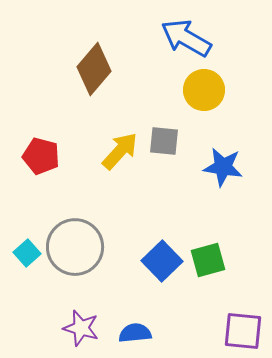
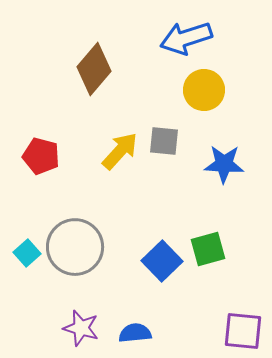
blue arrow: rotated 48 degrees counterclockwise
blue star: moved 1 px right, 3 px up; rotated 6 degrees counterclockwise
green square: moved 11 px up
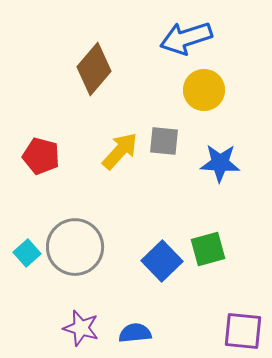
blue star: moved 4 px left, 1 px up
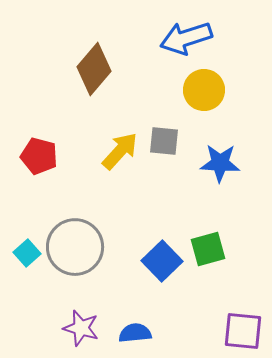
red pentagon: moved 2 px left
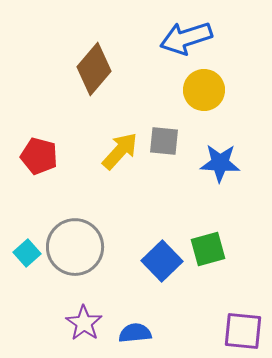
purple star: moved 3 px right, 5 px up; rotated 18 degrees clockwise
